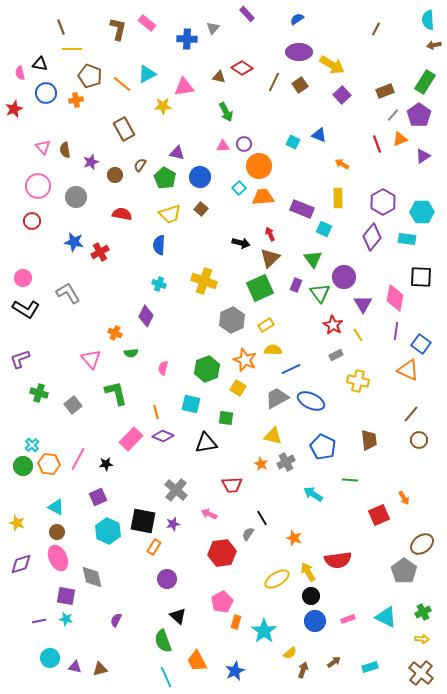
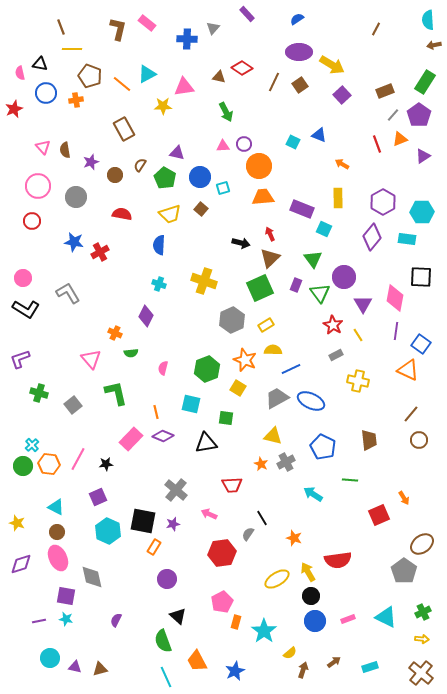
cyan square at (239, 188): moved 16 px left; rotated 24 degrees clockwise
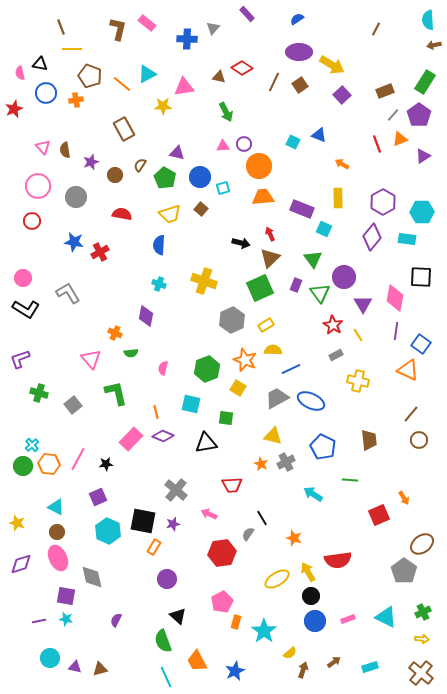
purple diamond at (146, 316): rotated 15 degrees counterclockwise
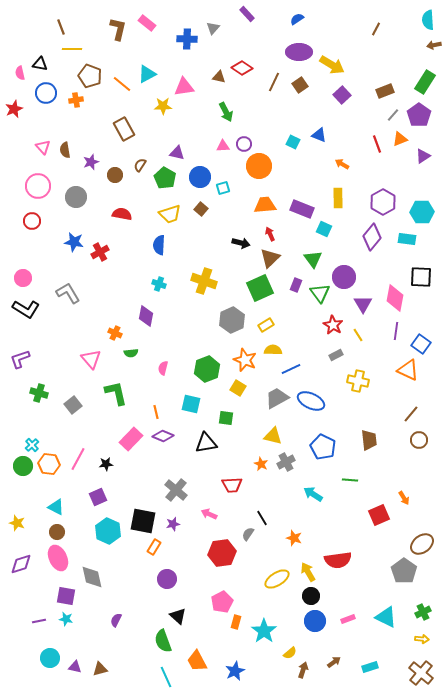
orange trapezoid at (263, 197): moved 2 px right, 8 px down
